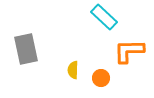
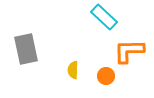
orange circle: moved 5 px right, 2 px up
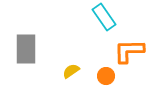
cyan rectangle: rotated 12 degrees clockwise
gray rectangle: rotated 12 degrees clockwise
yellow semicircle: moved 2 px left, 1 px down; rotated 54 degrees clockwise
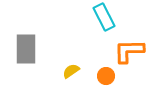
cyan rectangle: rotated 8 degrees clockwise
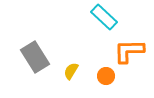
cyan rectangle: rotated 20 degrees counterclockwise
gray rectangle: moved 9 px right, 8 px down; rotated 32 degrees counterclockwise
yellow semicircle: rotated 24 degrees counterclockwise
